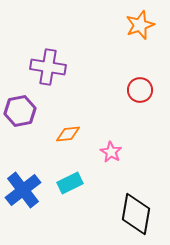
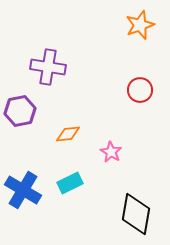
blue cross: rotated 21 degrees counterclockwise
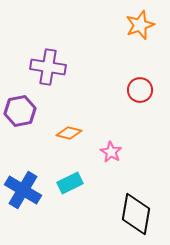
orange diamond: moved 1 px right, 1 px up; rotated 20 degrees clockwise
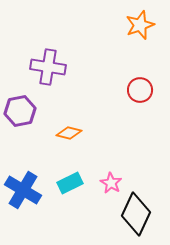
pink star: moved 31 px down
black diamond: rotated 15 degrees clockwise
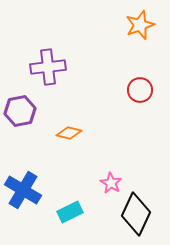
purple cross: rotated 16 degrees counterclockwise
cyan rectangle: moved 29 px down
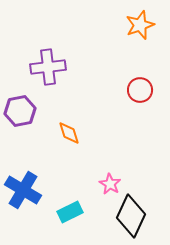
orange diamond: rotated 60 degrees clockwise
pink star: moved 1 px left, 1 px down
black diamond: moved 5 px left, 2 px down
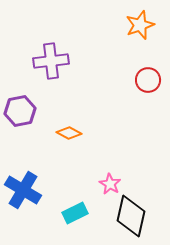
purple cross: moved 3 px right, 6 px up
red circle: moved 8 px right, 10 px up
orange diamond: rotated 45 degrees counterclockwise
cyan rectangle: moved 5 px right, 1 px down
black diamond: rotated 12 degrees counterclockwise
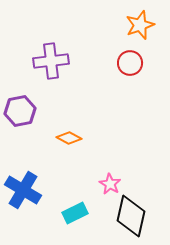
red circle: moved 18 px left, 17 px up
orange diamond: moved 5 px down
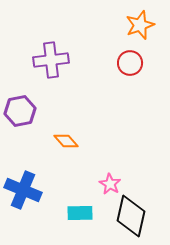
purple cross: moved 1 px up
orange diamond: moved 3 px left, 3 px down; rotated 20 degrees clockwise
blue cross: rotated 9 degrees counterclockwise
cyan rectangle: moved 5 px right; rotated 25 degrees clockwise
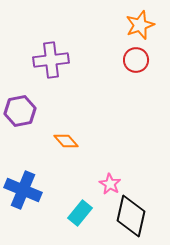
red circle: moved 6 px right, 3 px up
cyan rectangle: rotated 50 degrees counterclockwise
